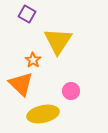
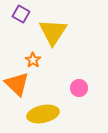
purple square: moved 6 px left
yellow triangle: moved 5 px left, 9 px up
orange triangle: moved 4 px left
pink circle: moved 8 px right, 3 px up
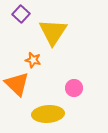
purple square: rotated 12 degrees clockwise
orange star: rotated 21 degrees counterclockwise
pink circle: moved 5 px left
yellow ellipse: moved 5 px right; rotated 8 degrees clockwise
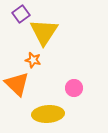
purple square: rotated 12 degrees clockwise
yellow triangle: moved 9 px left
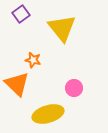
yellow triangle: moved 18 px right, 4 px up; rotated 12 degrees counterclockwise
yellow ellipse: rotated 12 degrees counterclockwise
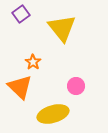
orange star: moved 2 px down; rotated 21 degrees clockwise
orange triangle: moved 3 px right, 3 px down
pink circle: moved 2 px right, 2 px up
yellow ellipse: moved 5 px right
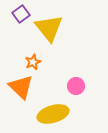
yellow triangle: moved 13 px left
orange star: rotated 14 degrees clockwise
orange triangle: moved 1 px right
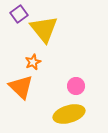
purple square: moved 2 px left
yellow triangle: moved 5 px left, 1 px down
yellow ellipse: moved 16 px right
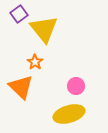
orange star: moved 2 px right; rotated 14 degrees counterclockwise
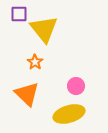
purple square: rotated 36 degrees clockwise
orange triangle: moved 6 px right, 7 px down
